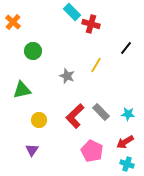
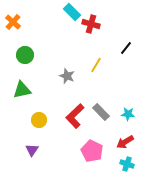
green circle: moved 8 px left, 4 px down
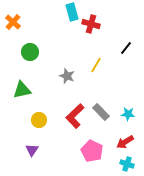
cyan rectangle: rotated 30 degrees clockwise
green circle: moved 5 px right, 3 px up
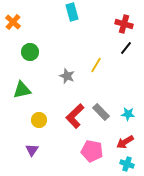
red cross: moved 33 px right
pink pentagon: rotated 15 degrees counterclockwise
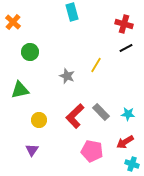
black line: rotated 24 degrees clockwise
green triangle: moved 2 px left
cyan cross: moved 5 px right
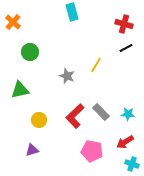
purple triangle: rotated 40 degrees clockwise
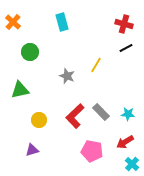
cyan rectangle: moved 10 px left, 10 px down
cyan cross: rotated 24 degrees clockwise
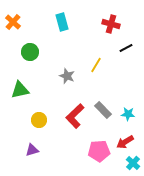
red cross: moved 13 px left
gray rectangle: moved 2 px right, 2 px up
pink pentagon: moved 7 px right; rotated 15 degrees counterclockwise
cyan cross: moved 1 px right, 1 px up
